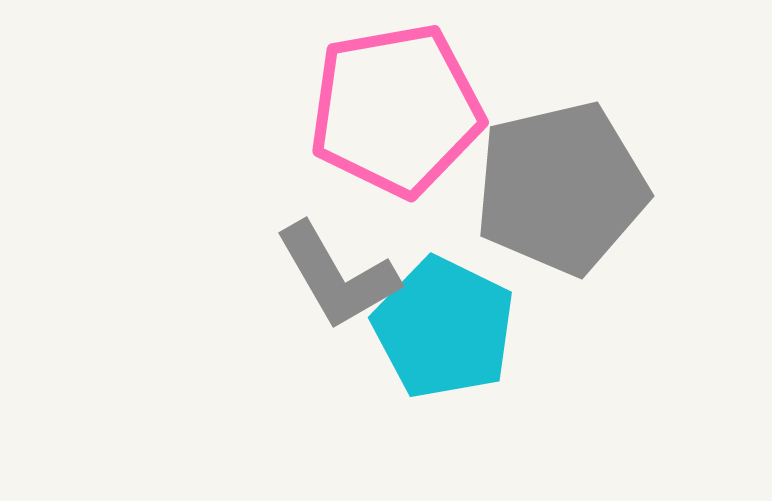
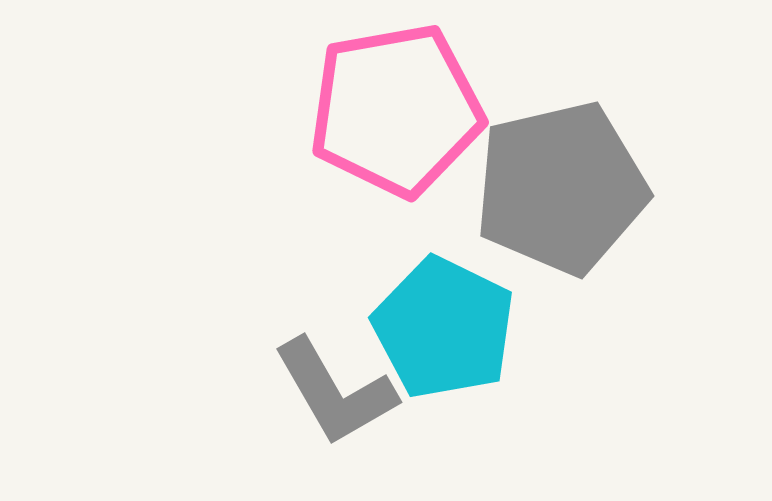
gray L-shape: moved 2 px left, 116 px down
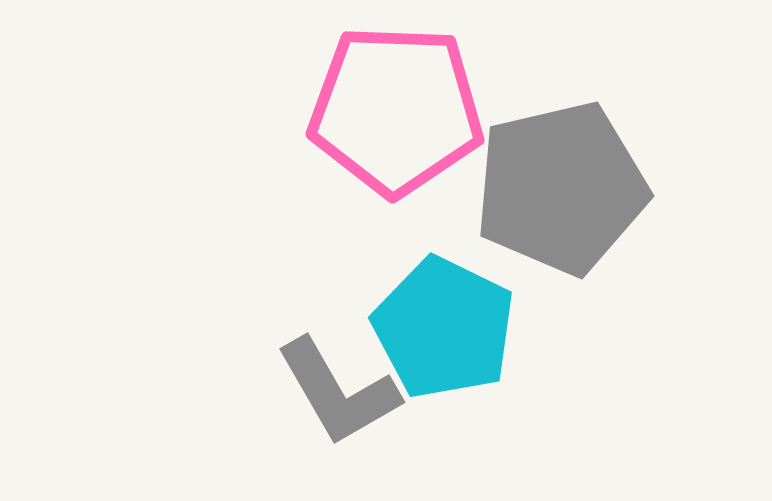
pink pentagon: rotated 12 degrees clockwise
gray L-shape: moved 3 px right
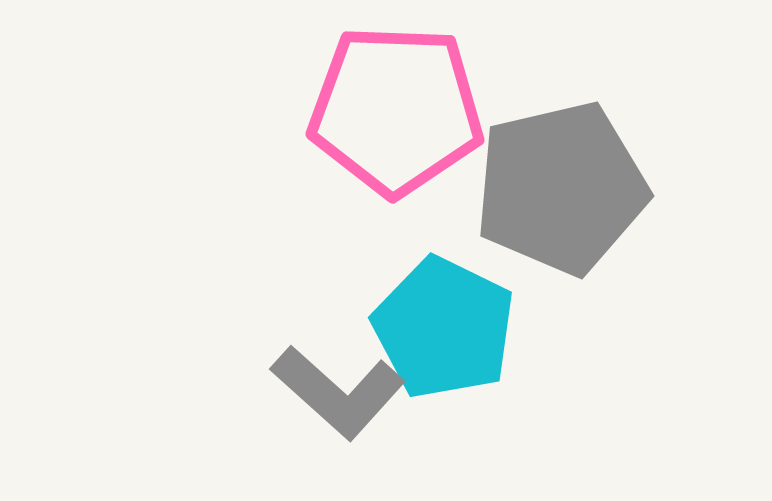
gray L-shape: rotated 18 degrees counterclockwise
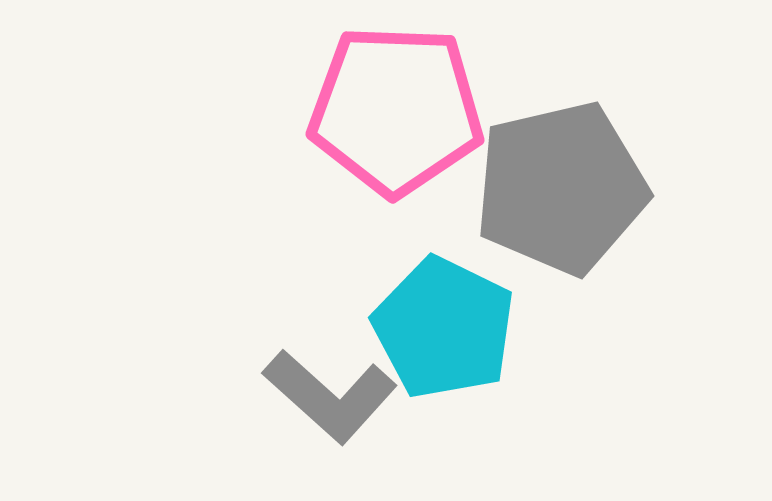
gray L-shape: moved 8 px left, 4 px down
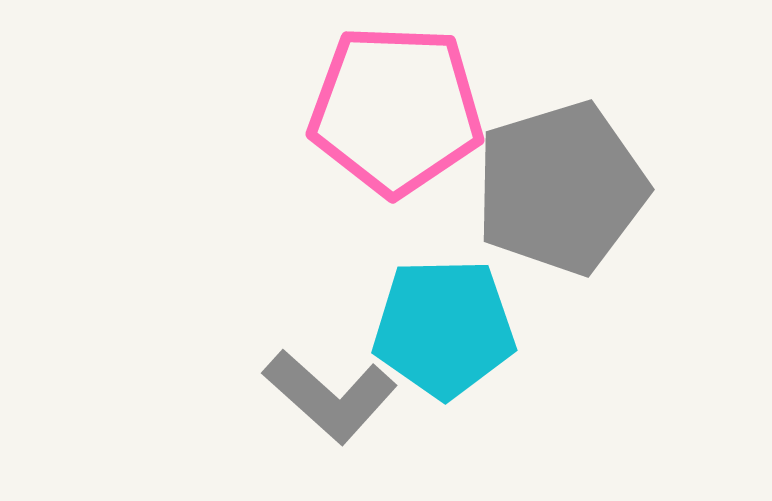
gray pentagon: rotated 4 degrees counterclockwise
cyan pentagon: rotated 27 degrees counterclockwise
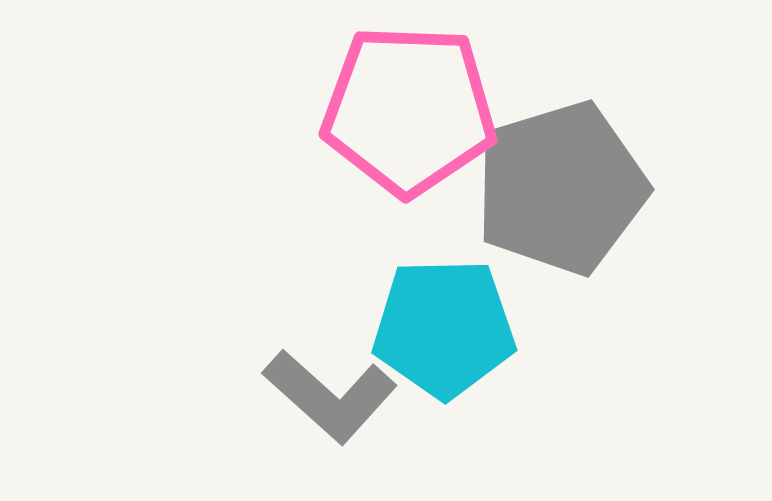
pink pentagon: moved 13 px right
